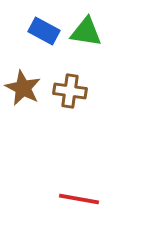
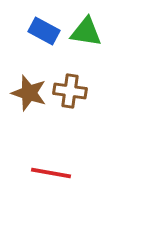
brown star: moved 6 px right, 5 px down; rotated 9 degrees counterclockwise
red line: moved 28 px left, 26 px up
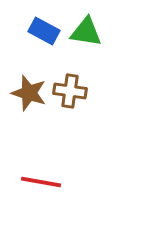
red line: moved 10 px left, 9 px down
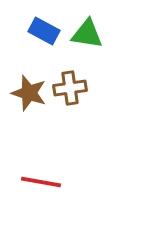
green triangle: moved 1 px right, 2 px down
brown cross: moved 3 px up; rotated 16 degrees counterclockwise
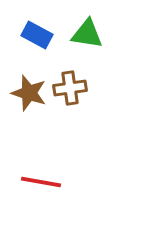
blue rectangle: moved 7 px left, 4 px down
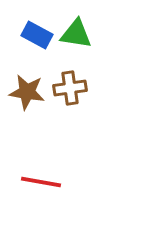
green triangle: moved 11 px left
brown star: moved 2 px left, 1 px up; rotated 9 degrees counterclockwise
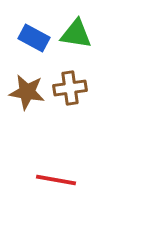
blue rectangle: moved 3 px left, 3 px down
red line: moved 15 px right, 2 px up
